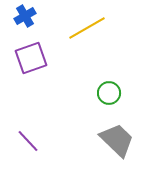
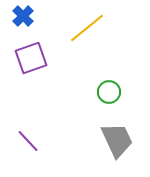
blue cross: moved 2 px left; rotated 15 degrees counterclockwise
yellow line: rotated 9 degrees counterclockwise
green circle: moved 1 px up
gray trapezoid: rotated 21 degrees clockwise
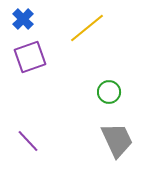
blue cross: moved 3 px down
purple square: moved 1 px left, 1 px up
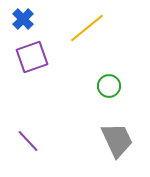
purple square: moved 2 px right
green circle: moved 6 px up
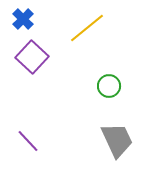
purple square: rotated 28 degrees counterclockwise
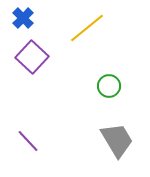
blue cross: moved 1 px up
gray trapezoid: rotated 6 degrees counterclockwise
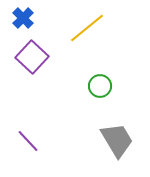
green circle: moved 9 px left
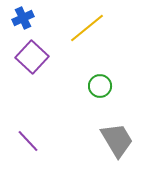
blue cross: rotated 20 degrees clockwise
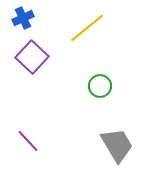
gray trapezoid: moved 5 px down
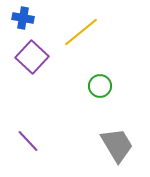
blue cross: rotated 35 degrees clockwise
yellow line: moved 6 px left, 4 px down
